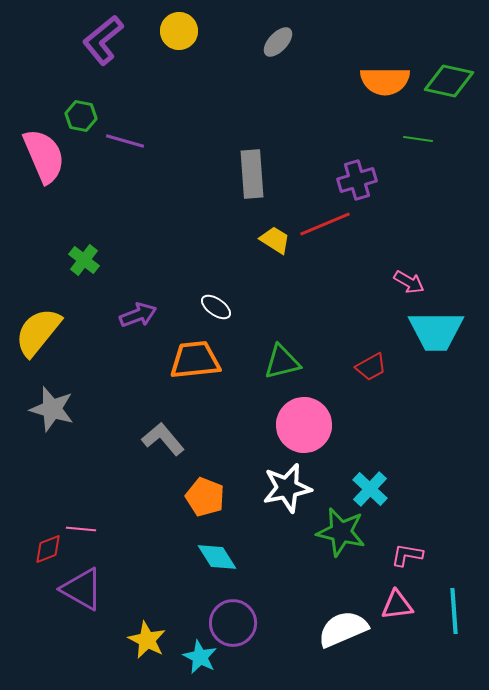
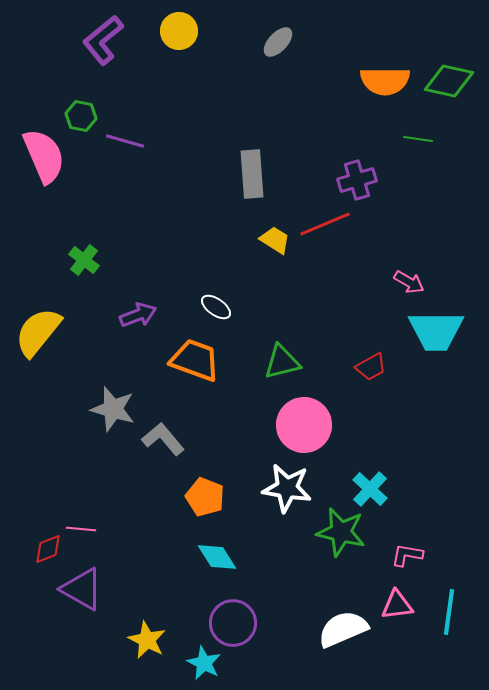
orange trapezoid: rotated 26 degrees clockwise
gray star: moved 61 px right
white star: rotated 21 degrees clockwise
cyan line: moved 5 px left, 1 px down; rotated 12 degrees clockwise
cyan star: moved 4 px right, 6 px down
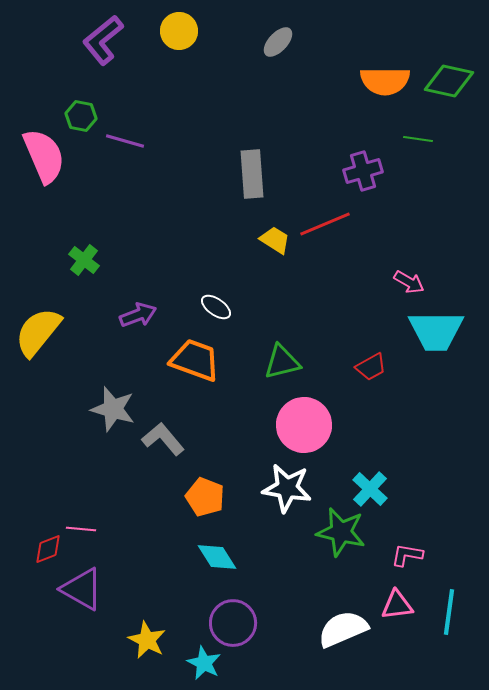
purple cross: moved 6 px right, 9 px up
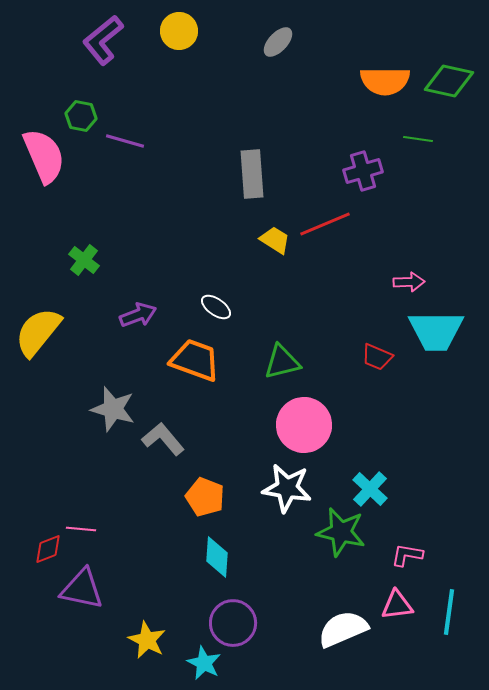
pink arrow: rotated 32 degrees counterclockwise
red trapezoid: moved 6 px right, 10 px up; rotated 52 degrees clockwise
cyan diamond: rotated 36 degrees clockwise
purple triangle: rotated 18 degrees counterclockwise
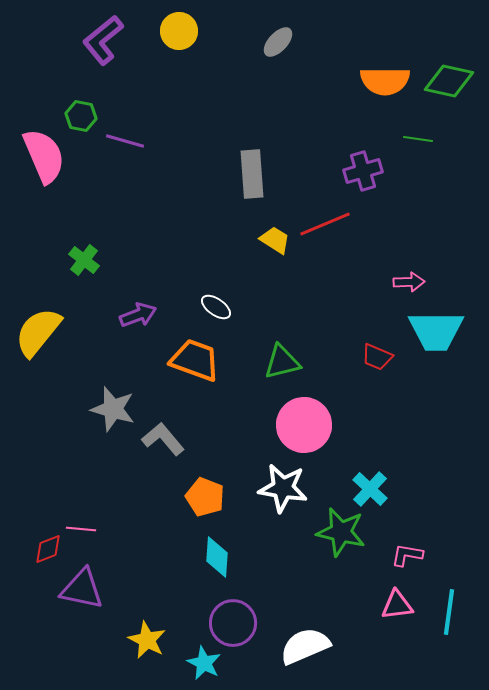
white star: moved 4 px left
white semicircle: moved 38 px left, 17 px down
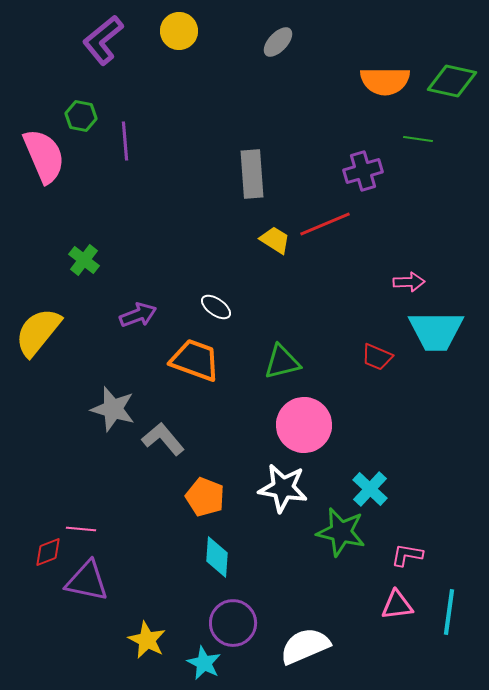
green diamond: moved 3 px right
purple line: rotated 69 degrees clockwise
red diamond: moved 3 px down
purple triangle: moved 5 px right, 8 px up
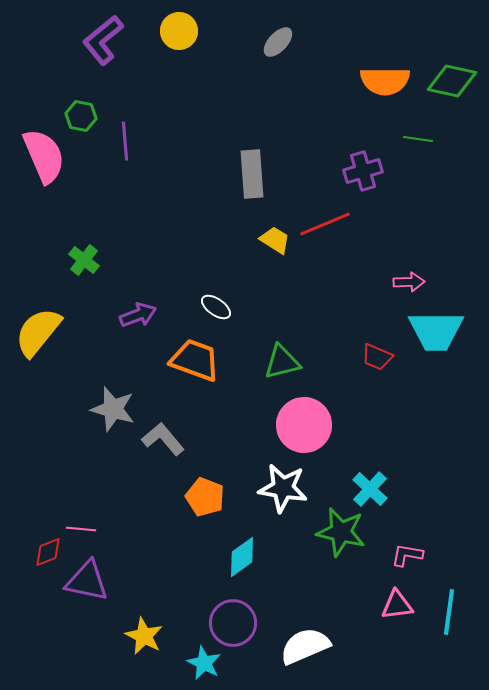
cyan diamond: moved 25 px right; rotated 51 degrees clockwise
yellow star: moved 3 px left, 4 px up
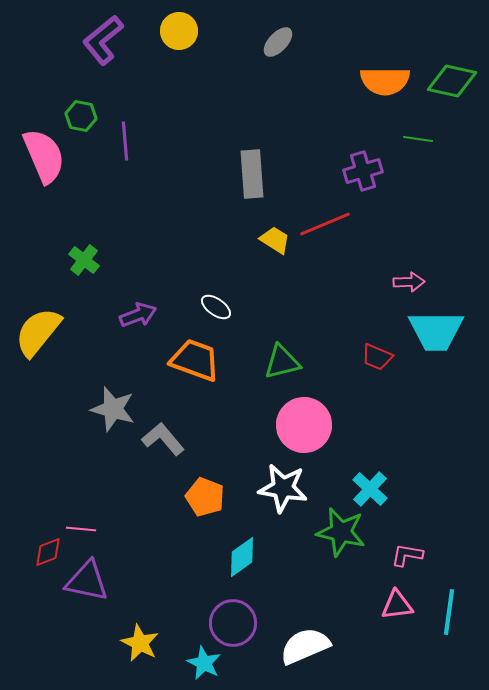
yellow star: moved 4 px left, 7 px down
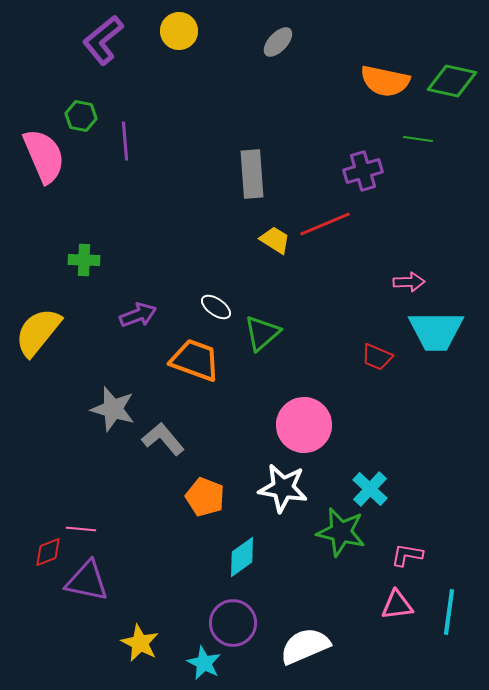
orange semicircle: rotated 12 degrees clockwise
green cross: rotated 36 degrees counterclockwise
green triangle: moved 20 px left, 29 px up; rotated 27 degrees counterclockwise
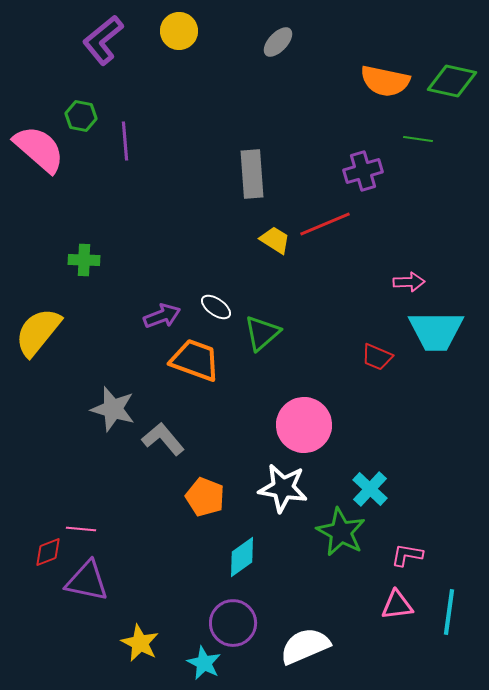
pink semicircle: moved 5 px left, 7 px up; rotated 26 degrees counterclockwise
purple arrow: moved 24 px right, 1 px down
green star: rotated 15 degrees clockwise
